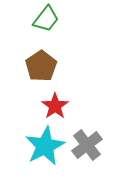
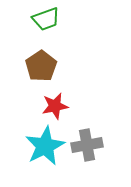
green trapezoid: rotated 32 degrees clockwise
red star: rotated 24 degrees clockwise
gray cross: rotated 28 degrees clockwise
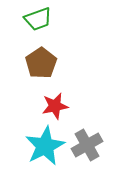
green trapezoid: moved 8 px left
brown pentagon: moved 3 px up
gray cross: rotated 20 degrees counterclockwise
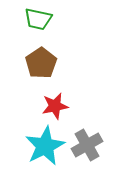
green trapezoid: rotated 32 degrees clockwise
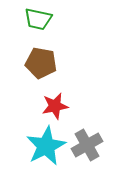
brown pentagon: rotated 28 degrees counterclockwise
cyan star: moved 1 px right
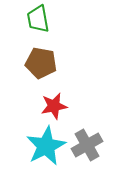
green trapezoid: rotated 68 degrees clockwise
red star: moved 1 px left
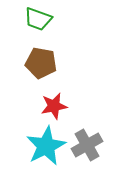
green trapezoid: rotated 60 degrees counterclockwise
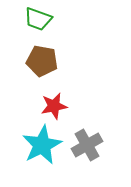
brown pentagon: moved 1 px right, 2 px up
cyan star: moved 4 px left, 1 px up
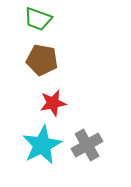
brown pentagon: moved 1 px up
red star: moved 1 px left, 3 px up
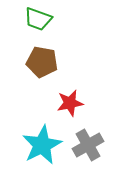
brown pentagon: moved 2 px down
red star: moved 17 px right
gray cross: moved 1 px right
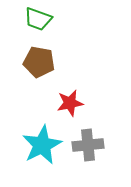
brown pentagon: moved 3 px left
gray cross: rotated 24 degrees clockwise
